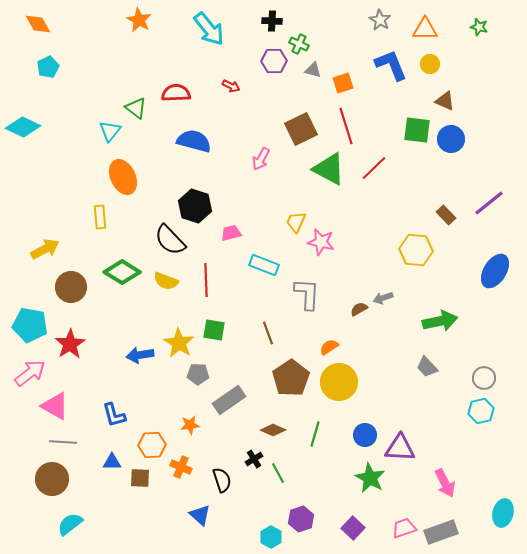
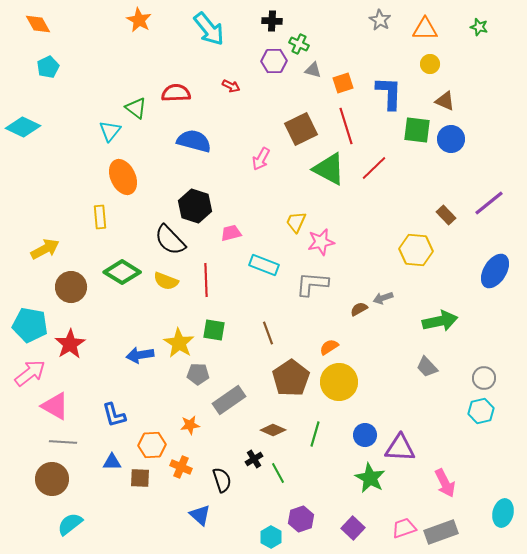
blue L-shape at (391, 65): moved 2 px left, 28 px down; rotated 24 degrees clockwise
pink star at (321, 242): rotated 24 degrees counterclockwise
gray L-shape at (307, 294): moved 5 px right, 10 px up; rotated 88 degrees counterclockwise
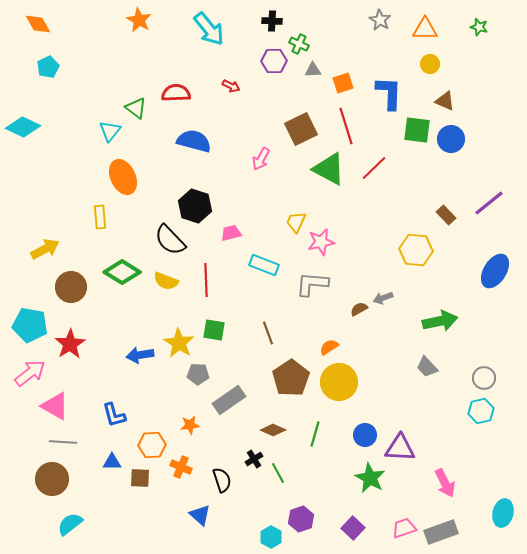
gray triangle at (313, 70): rotated 18 degrees counterclockwise
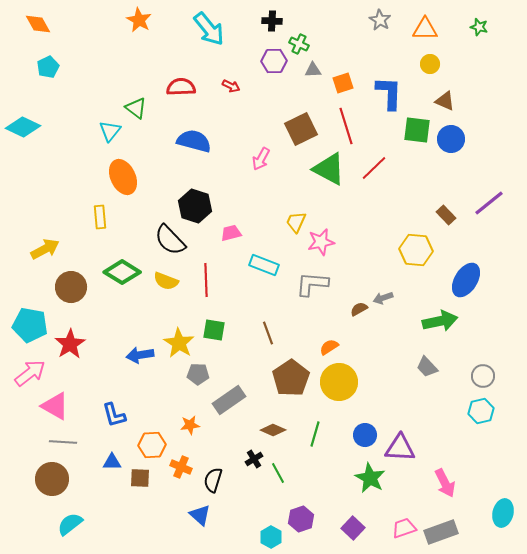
red semicircle at (176, 93): moved 5 px right, 6 px up
blue ellipse at (495, 271): moved 29 px left, 9 px down
gray circle at (484, 378): moved 1 px left, 2 px up
black semicircle at (222, 480): moved 9 px left; rotated 145 degrees counterclockwise
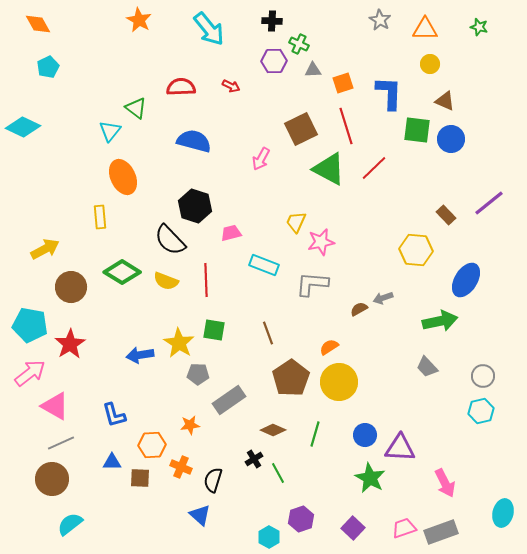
gray line at (63, 442): moved 2 px left, 1 px down; rotated 28 degrees counterclockwise
cyan hexagon at (271, 537): moved 2 px left
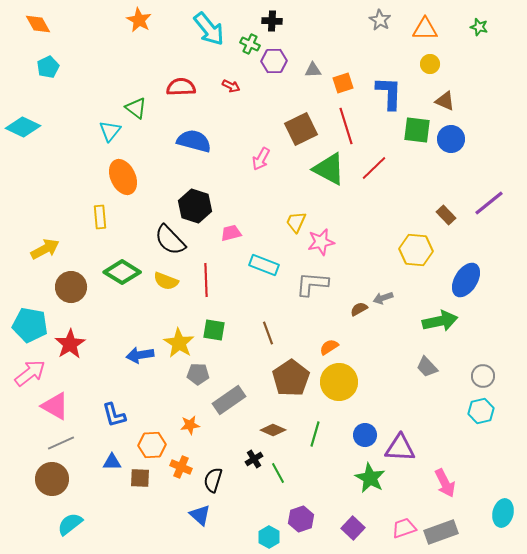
green cross at (299, 44): moved 49 px left
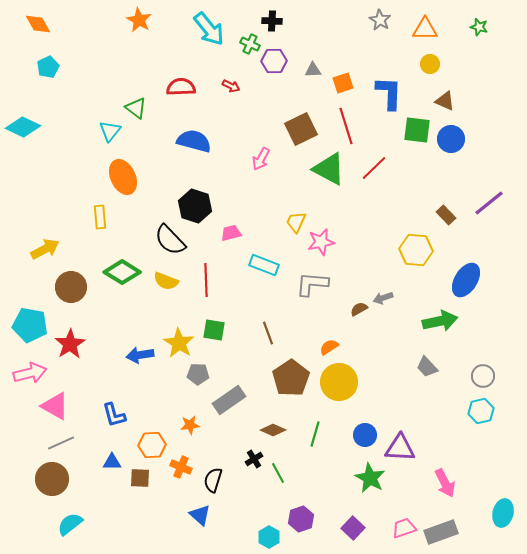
pink arrow at (30, 373): rotated 24 degrees clockwise
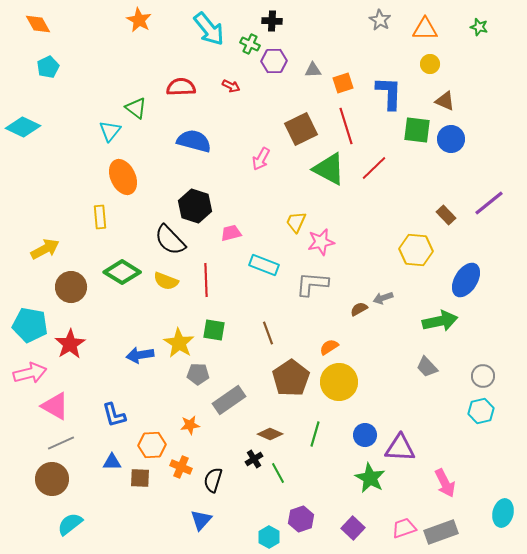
brown diamond at (273, 430): moved 3 px left, 4 px down
blue triangle at (200, 515): moved 1 px right, 5 px down; rotated 30 degrees clockwise
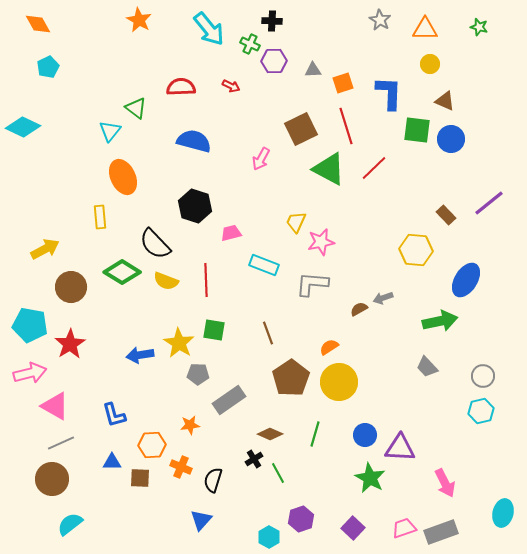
black semicircle at (170, 240): moved 15 px left, 4 px down
